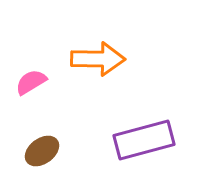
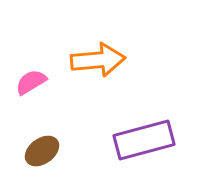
orange arrow: moved 1 px down; rotated 6 degrees counterclockwise
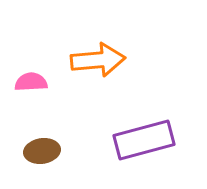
pink semicircle: rotated 28 degrees clockwise
brown ellipse: rotated 28 degrees clockwise
